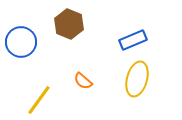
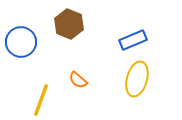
orange semicircle: moved 5 px left, 1 px up
yellow line: moved 2 px right; rotated 16 degrees counterclockwise
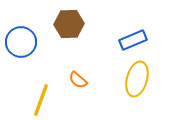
brown hexagon: rotated 24 degrees counterclockwise
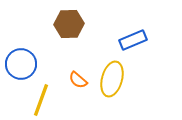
blue circle: moved 22 px down
yellow ellipse: moved 25 px left
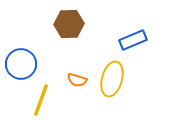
orange semicircle: moved 1 px left; rotated 24 degrees counterclockwise
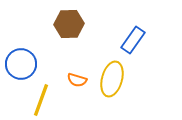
blue rectangle: rotated 32 degrees counterclockwise
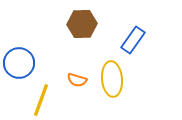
brown hexagon: moved 13 px right
blue circle: moved 2 px left, 1 px up
yellow ellipse: rotated 20 degrees counterclockwise
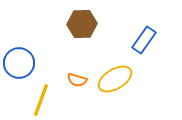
blue rectangle: moved 11 px right
yellow ellipse: moved 3 px right; rotated 64 degrees clockwise
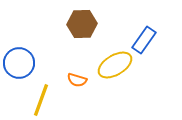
yellow ellipse: moved 14 px up
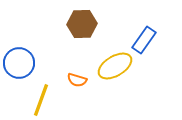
yellow ellipse: moved 1 px down
